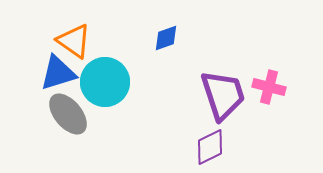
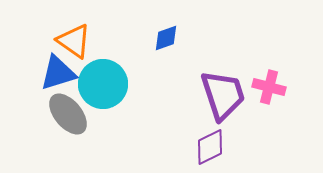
cyan circle: moved 2 px left, 2 px down
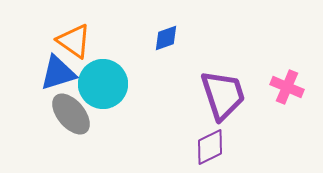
pink cross: moved 18 px right; rotated 8 degrees clockwise
gray ellipse: moved 3 px right
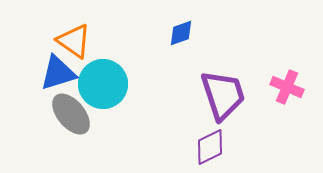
blue diamond: moved 15 px right, 5 px up
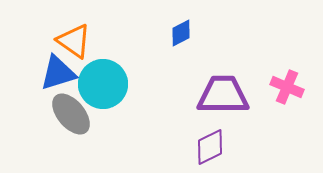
blue diamond: rotated 8 degrees counterclockwise
purple trapezoid: rotated 72 degrees counterclockwise
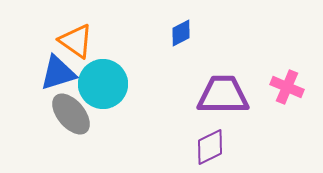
orange triangle: moved 2 px right
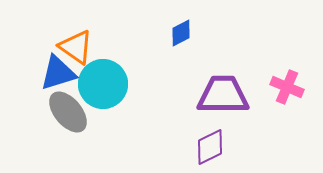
orange triangle: moved 6 px down
gray ellipse: moved 3 px left, 2 px up
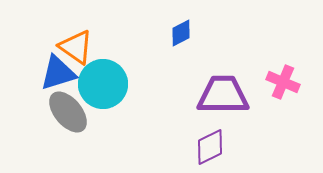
pink cross: moved 4 px left, 5 px up
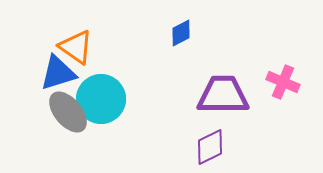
cyan circle: moved 2 px left, 15 px down
